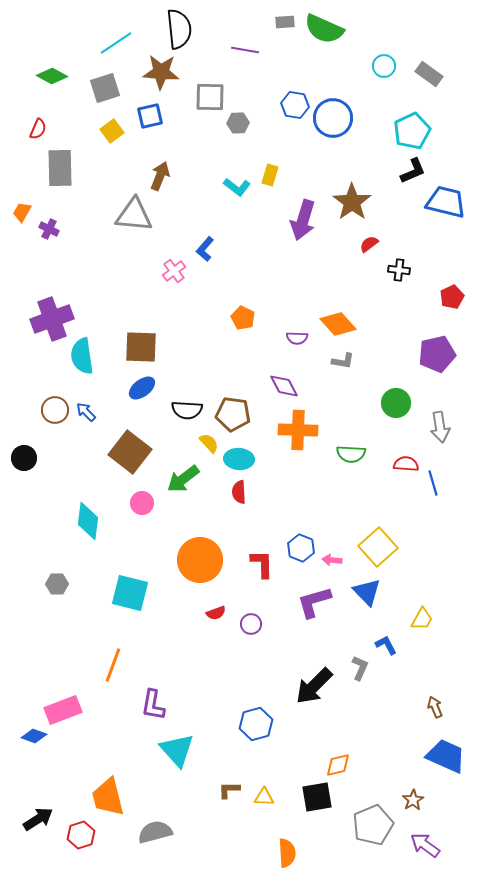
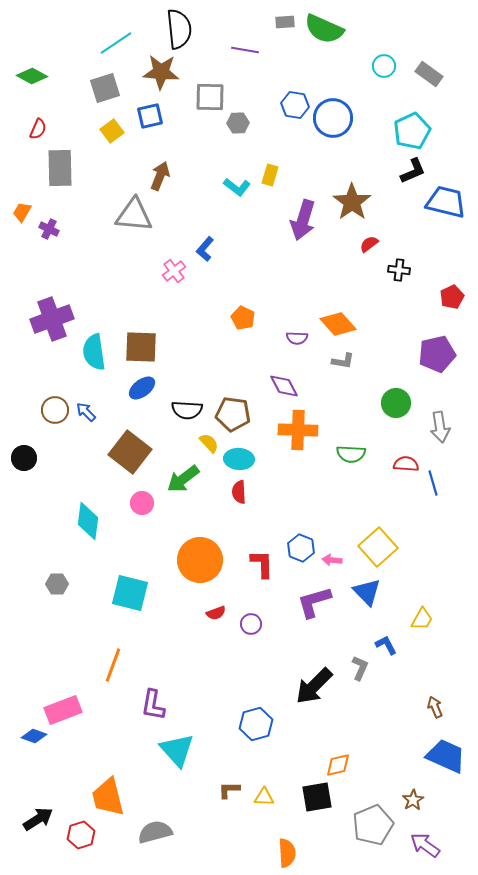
green diamond at (52, 76): moved 20 px left
cyan semicircle at (82, 356): moved 12 px right, 4 px up
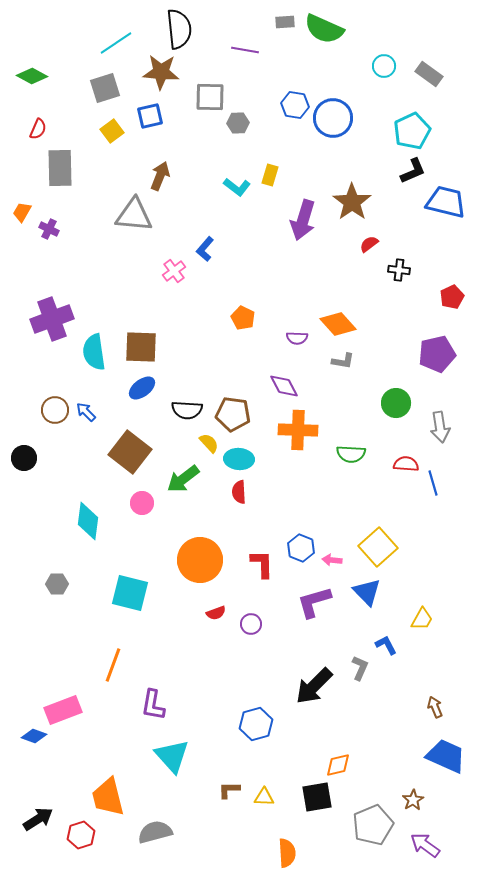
cyan triangle at (177, 750): moved 5 px left, 6 px down
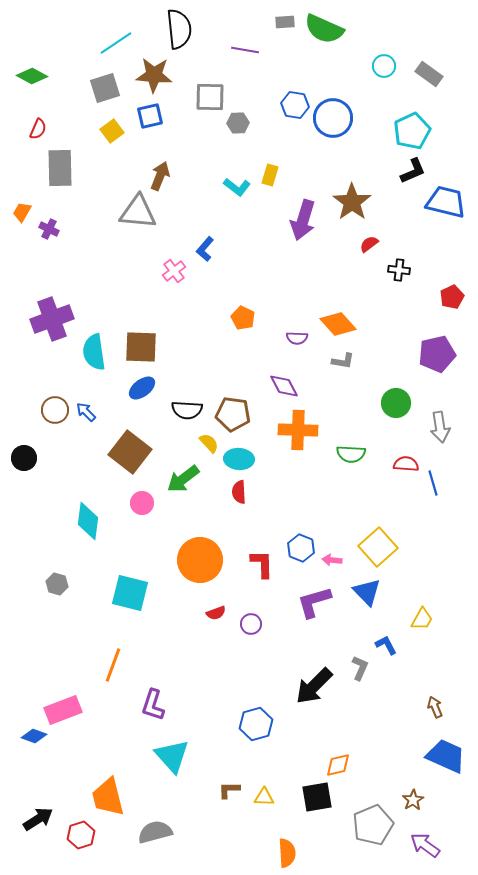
brown star at (161, 72): moved 7 px left, 3 px down
gray triangle at (134, 215): moved 4 px right, 3 px up
gray hexagon at (57, 584): rotated 15 degrees clockwise
purple L-shape at (153, 705): rotated 8 degrees clockwise
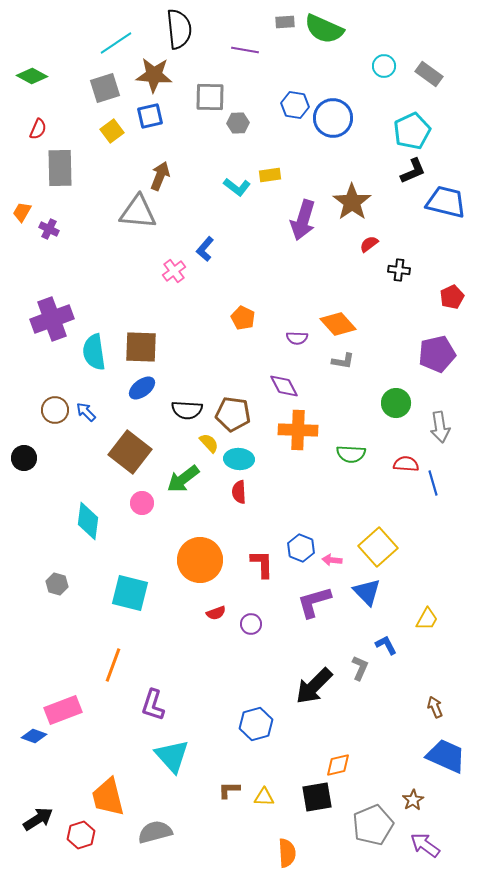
yellow rectangle at (270, 175): rotated 65 degrees clockwise
yellow trapezoid at (422, 619): moved 5 px right
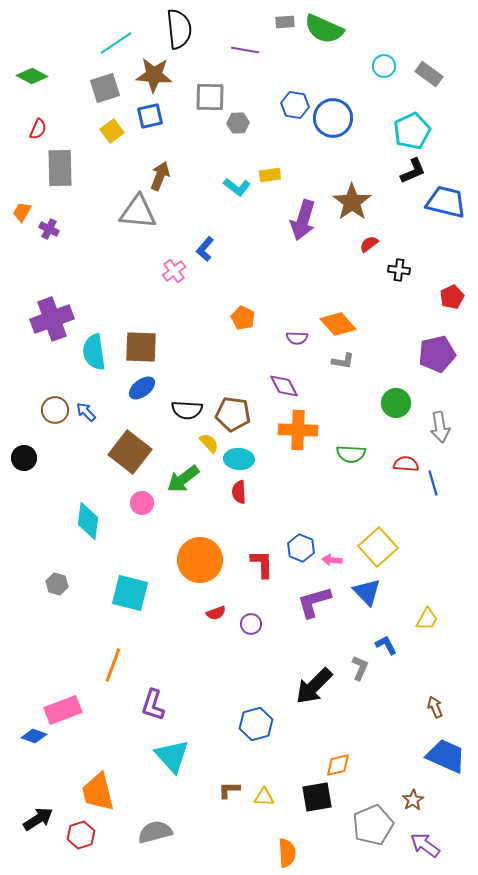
orange trapezoid at (108, 797): moved 10 px left, 5 px up
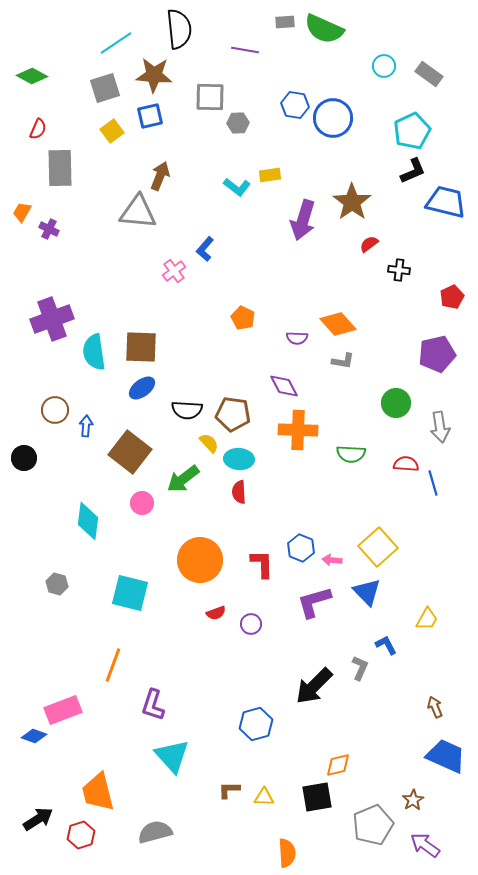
blue arrow at (86, 412): moved 14 px down; rotated 50 degrees clockwise
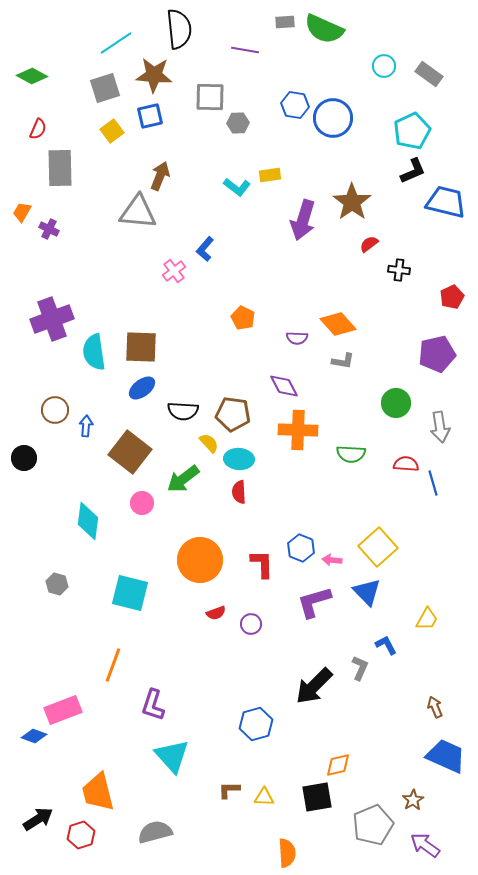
black semicircle at (187, 410): moved 4 px left, 1 px down
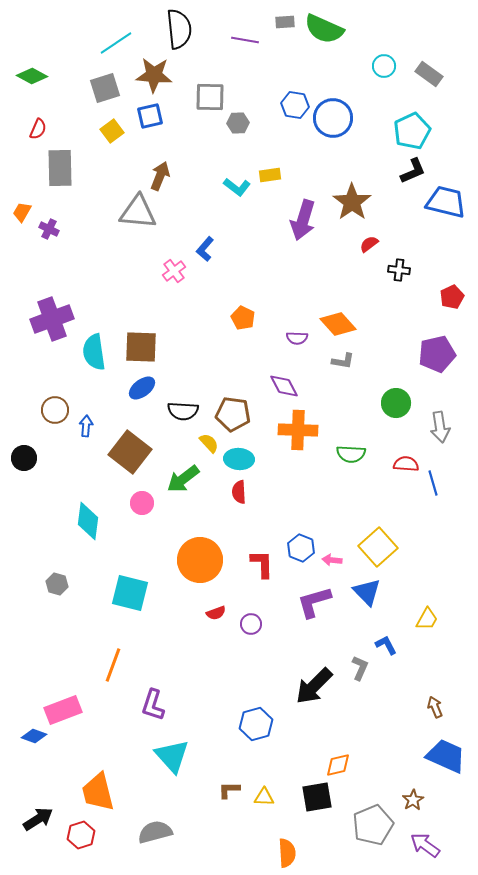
purple line at (245, 50): moved 10 px up
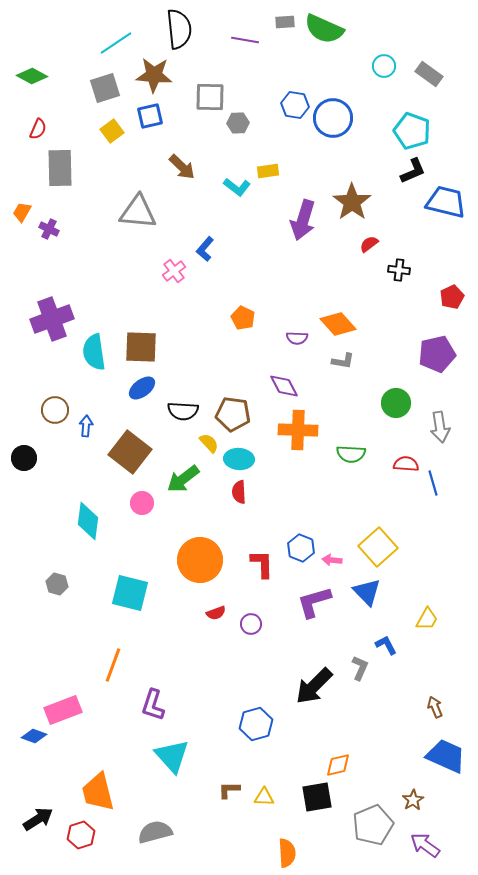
cyan pentagon at (412, 131): rotated 27 degrees counterclockwise
yellow rectangle at (270, 175): moved 2 px left, 4 px up
brown arrow at (160, 176): moved 22 px right, 9 px up; rotated 112 degrees clockwise
